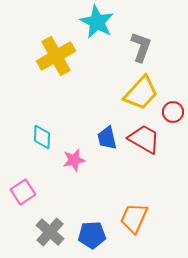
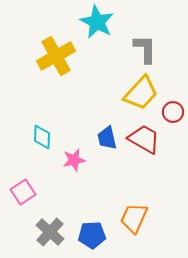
gray L-shape: moved 4 px right, 2 px down; rotated 20 degrees counterclockwise
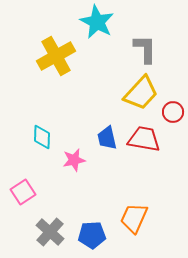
red trapezoid: rotated 20 degrees counterclockwise
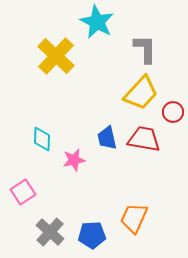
yellow cross: rotated 18 degrees counterclockwise
cyan diamond: moved 2 px down
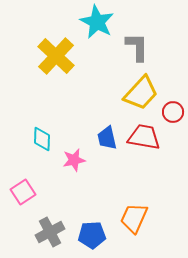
gray L-shape: moved 8 px left, 2 px up
red trapezoid: moved 2 px up
gray cross: rotated 20 degrees clockwise
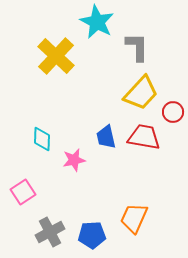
blue trapezoid: moved 1 px left, 1 px up
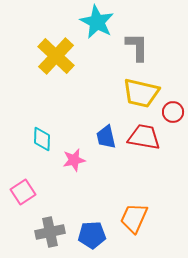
yellow trapezoid: rotated 60 degrees clockwise
gray cross: rotated 16 degrees clockwise
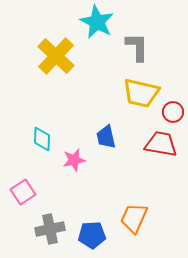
red trapezoid: moved 17 px right, 7 px down
gray cross: moved 3 px up
